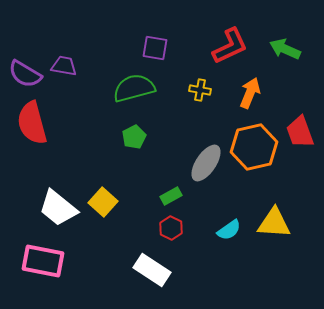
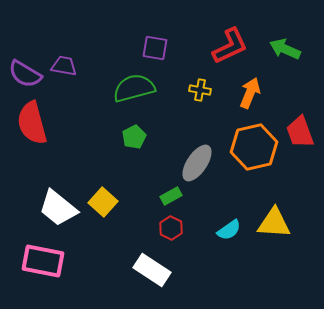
gray ellipse: moved 9 px left
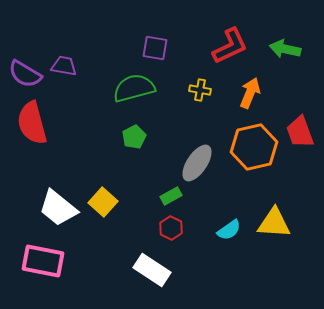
green arrow: rotated 12 degrees counterclockwise
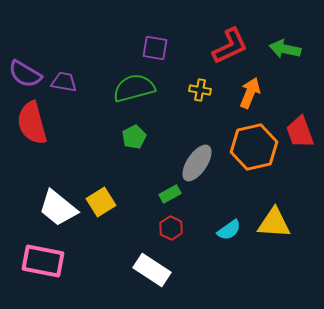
purple trapezoid: moved 16 px down
green rectangle: moved 1 px left, 2 px up
yellow square: moved 2 px left; rotated 16 degrees clockwise
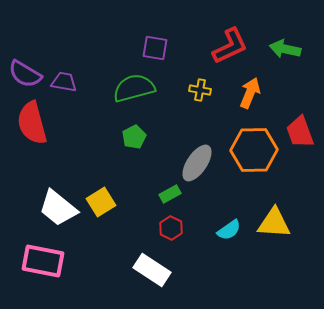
orange hexagon: moved 3 px down; rotated 12 degrees clockwise
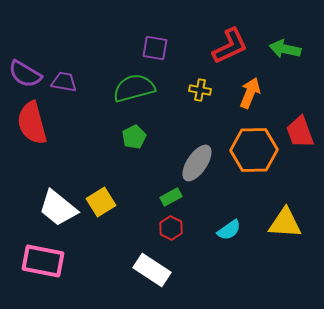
green rectangle: moved 1 px right, 3 px down
yellow triangle: moved 11 px right
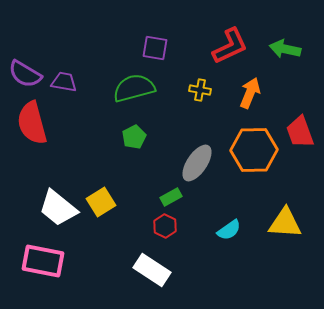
red hexagon: moved 6 px left, 2 px up
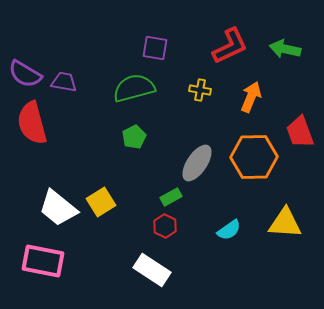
orange arrow: moved 1 px right, 4 px down
orange hexagon: moved 7 px down
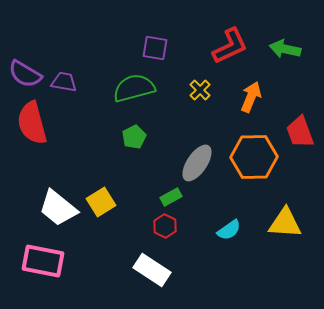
yellow cross: rotated 35 degrees clockwise
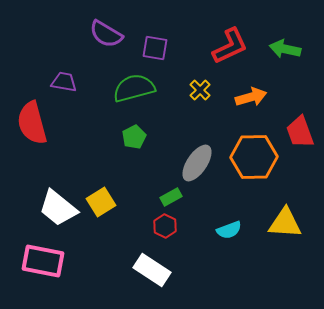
purple semicircle: moved 81 px right, 40 px up
orange arrow: rotated 52 degrees clockwise
cyan semicircle: rotated 15 degrees clockwise
